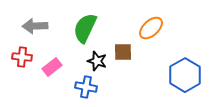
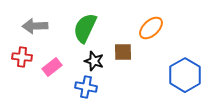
black star: moved 3 px left
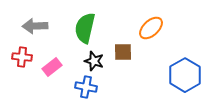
green semicircle: rotated 12 degrees counterclockwise
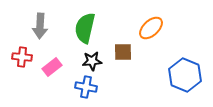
gray arrow: moved 5 px right; rotated 85 degrees counterclockwise
black star: moved 2 px left; rotated 24 degrees counterclockwise
blue hexagon: rotated 8 degrees counterclockwise
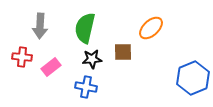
black star: moved 2 px up
pink rectangle: moved 1 px left
blue hexagon: moved 8 px right, 3 px down; rotated 16 degrees clockwise
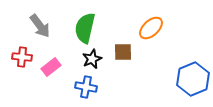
gray arrow: rotated 40 degrees counterclockwise
black star: rotated 18 degrees counterclockwise
blue hexagon: moved 1 px down
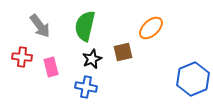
green semicircle: moved 2 px up
brown square: rotated 12 degrees counterclockwise
pink rectangle: rotated 66 degrees counterclockwise
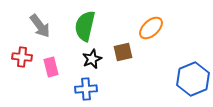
blue cross: moved 2 px down; rotated 15 degrees counterclockwise
